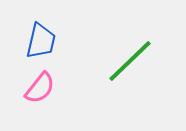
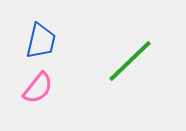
pink semicircle: moved 2 px left
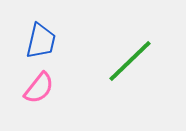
pink semicircle: moved 1 px right
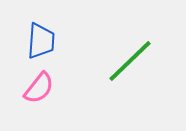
blue trapezoid: rotated 9 degrees counterclockwise
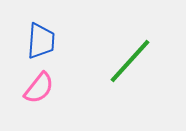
green line: rotated 4 degrees counterclockwise
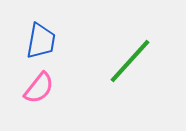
blue trapezoid: rotated 6 degrees clockwise
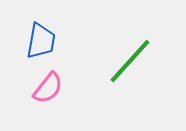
pink semicircle: moved 9 px right
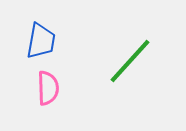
pink semicircle: rotated 40 degrees counterclockwise
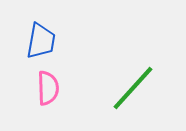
green line: moved 3 px right, 27 px down
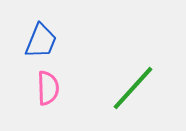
blue trapezoid: rotated 12 degrees clockwise
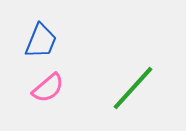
pink semicircle: rotated 52 degrees clockwise
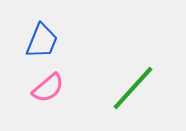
blue trapezoid: moved 1 px right
